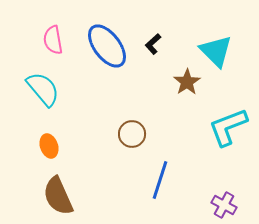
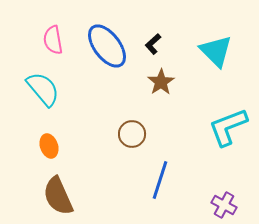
brown star: moved 26 px left
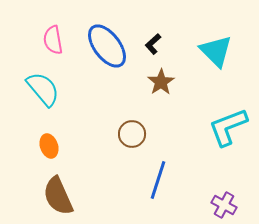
blue line: moved 2 px left
